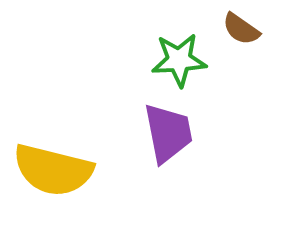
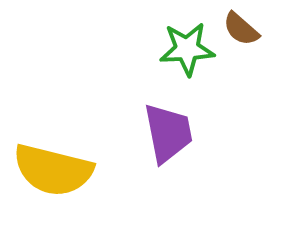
brown semicircle: rotated 6 degrees clockwise
green star: moved 8 px right, 11 px up
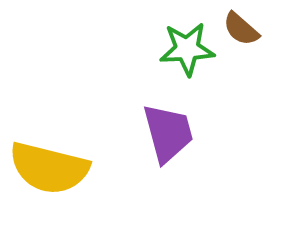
purple trapezoid: rotated 4 degrees counterclockwise
yellow semicircle: moved 4 px left, 2 px up
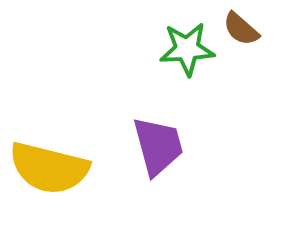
purple trapezoid: moved 10 px left, 13 px down
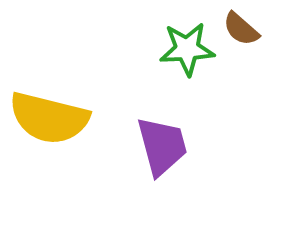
purple trapezoid: moved 4 px right
yellow semicircle: moved 50 px up
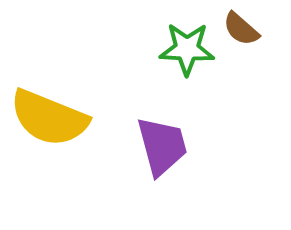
green star: rotated 6 degrees clockwise
yellow semicircle: rotated 8 degrees clockwise
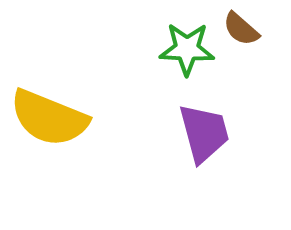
purple trapezoid: moved 42 px right, 13 px up
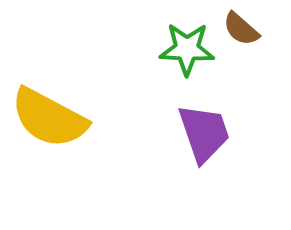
yellow semicircle: rotated 6 degrees clockwise
purple trapezoid: rotated 4 degrees counterclockwise
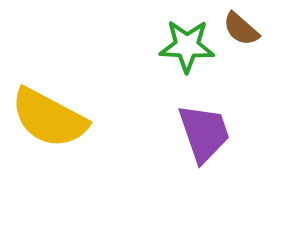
green star: moved 3 px up
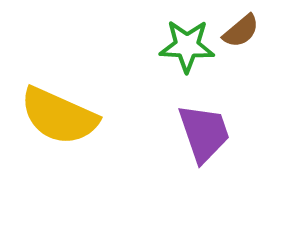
brown semicircle: moved 2 px down; rotated 81 degrees counterclockwise
yellow semicircle: moved 10 px right, 2 px up; rotated 4 degrees counterclockwise
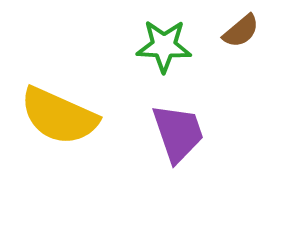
green star: moved 23 px left
purple trapezoid: moved 26 px left
